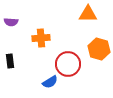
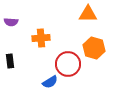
orange hexagon: moved 5 px left, 1 px up
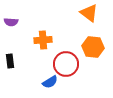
orange triangle: moved 1 px right, 1 px up; rotated 36 degrees clockwise
orange cross: moved 2 px right, 2 px down
orange hexagon: moved 1 px left, 1 px up; rotated 10 degrees counterclockwise
red circle: moved 2 px left
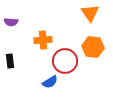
orange triangle: moved 1 px right; rotated 18 degrees clockwise
red circle: moved 1 px left, 3 px up
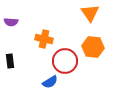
orange cross: moved 1 px right, 1 px up; rotated 18 degrees clockwise
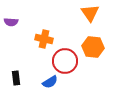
black rectangle: moved 6 px right, 17 px down
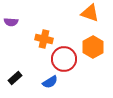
orange triangle: rotated 36 degrees counterclockwise
orange hexagon: rotated 25 degrees clockwise
red circle: moved 1 px left, 2 px up
black rectangle: moved 1 px left; rotated 56 degrees clockwise
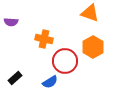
red circle: moved 1 px right, 2 px down
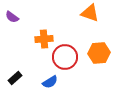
purple semicircle: moved 1 px right, 5 px up; rotated 32 degrees clockwise
orange cross: rotated 18 degrees counterclockwise
orange hexagon: moved 6 px right, 6 px down; rotated 25 degrees clockwise
red circle: moved 4 px up
